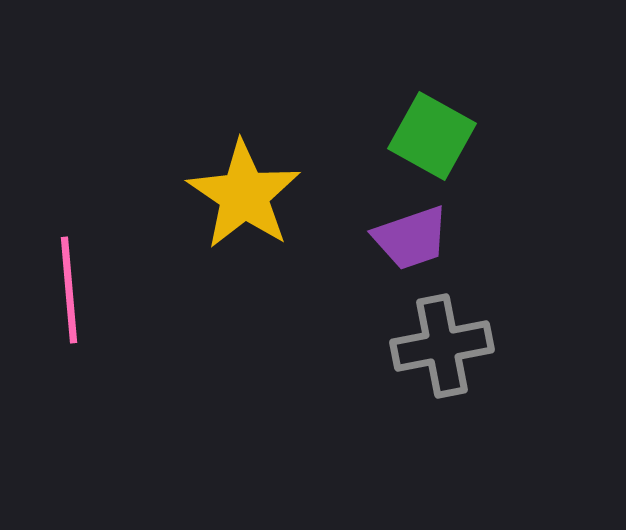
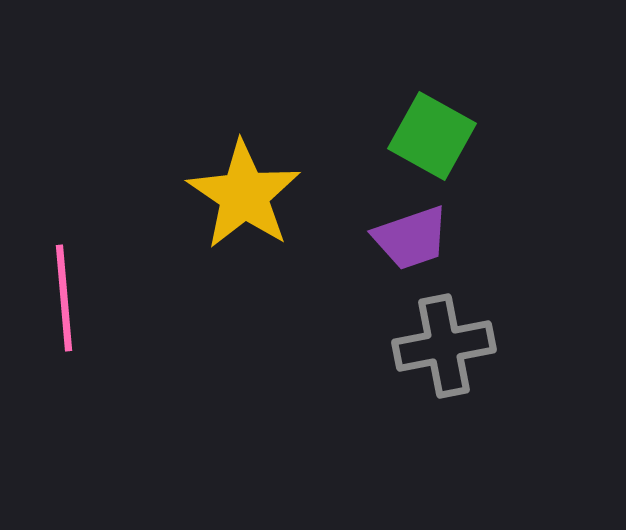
pink line: moved 5 px left, 8 px down
gray cross: moved 2 px right
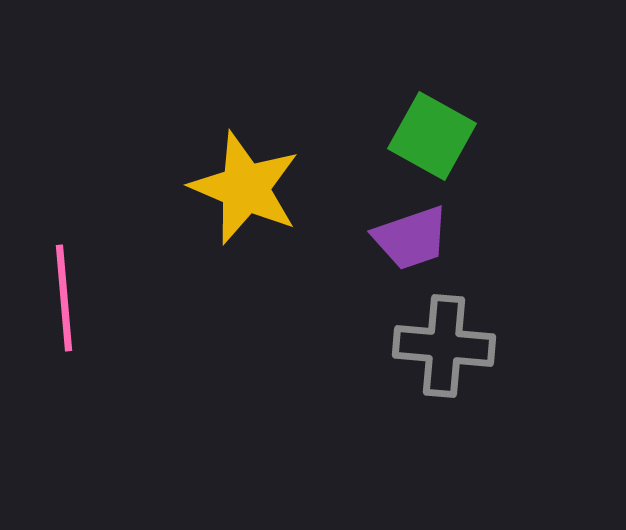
yellow star: moved 1 px right, 7 px up; rotated 11 degrees counterclockwise
gray cross: rotated 16 degrees clockwise
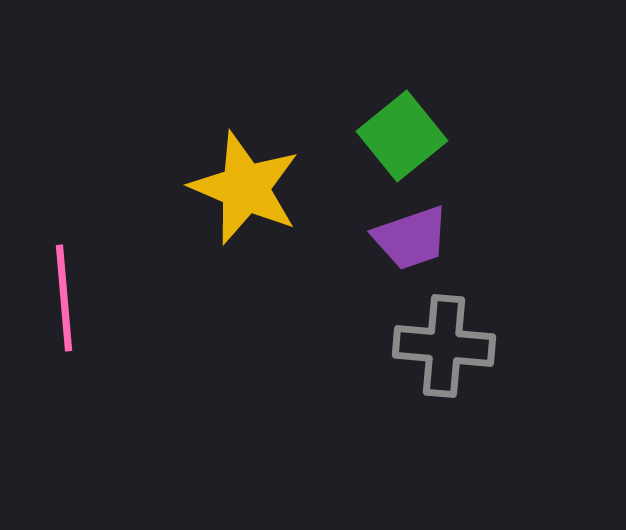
green square: moved 30 px left; rotated 22 degrees clockwise
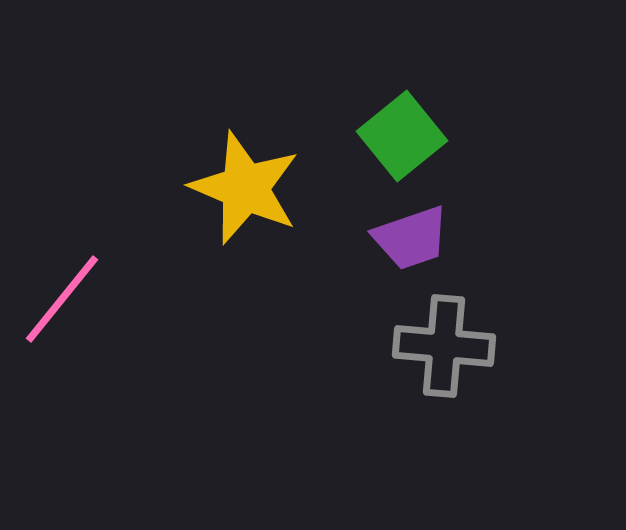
pink line: moved 2 px left, 1 px down; rotated 44 degrees clockwise
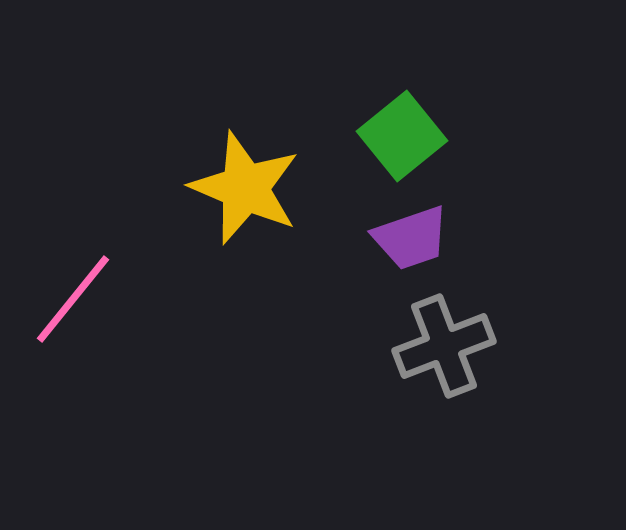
pink line: moved 11 px right
gray cross: rotated 26 degrees counterclockwise
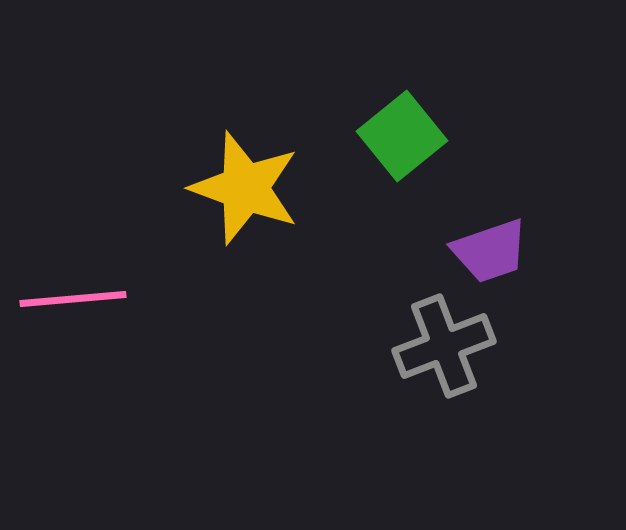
yellow star: rotated 3 degrees counterclockwise
purple trapezoid: moved 79 px right, 13 px down
pink line: rotated 46 degrees clockwise
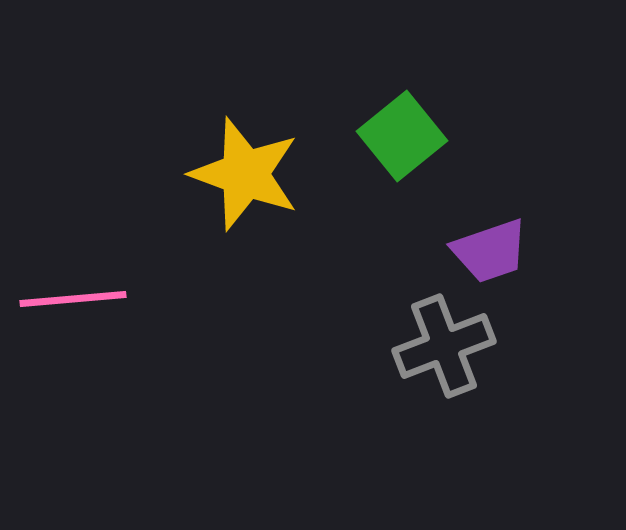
yellow star: moved 14 px up
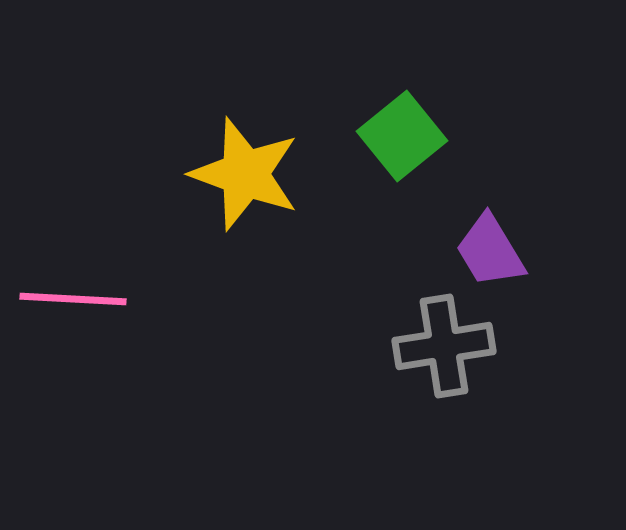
purple trapezoid: rotated 78 degrees clockwise
pink line: rotated 8 degrees clockwise
gray cross: rotated 12 degrees clockwise
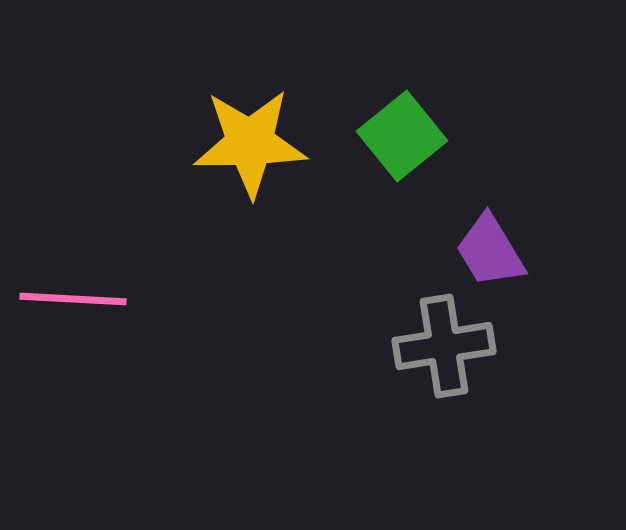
yellow star: moved 5 px right, 31 px up; rotated 21 degrees counterclockwise
